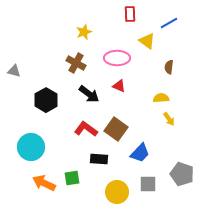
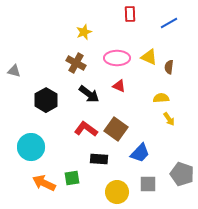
yellow triangle: moved 2 px right, 16 px down; rotated 12 degrees counterclockwise
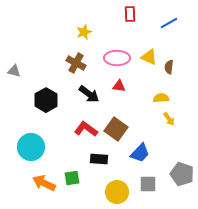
red triangle: rotated 16 degrees counterclockwise
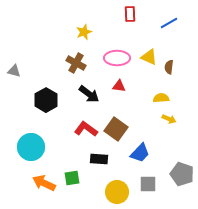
yellow arrow: rotated 32 degrees counterclockwise
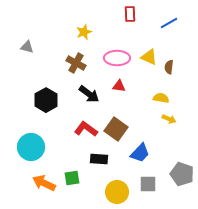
gray triangle: moved 13 px right, 24 px up
yellow semicircle: rotated 14 degrees clockwise
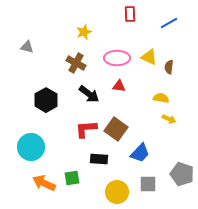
red L-shape: rotated 40 degrees counterclockwise
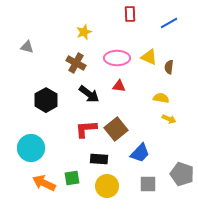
brown square: rotated 15 degrees clockwise
cyan circle: moved 1 px down
yellow circle: moved 10 px left, 6 px up
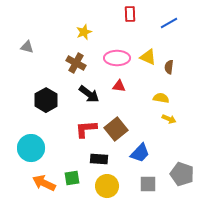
yellow triangle: moved 1 px left
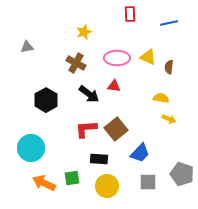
blue line: rotated 18 degrees clockwise
gray triangle: rotated 24 degrees counterclockwise
red triangle: moved 5 px left
gray square: moved 2 px up
